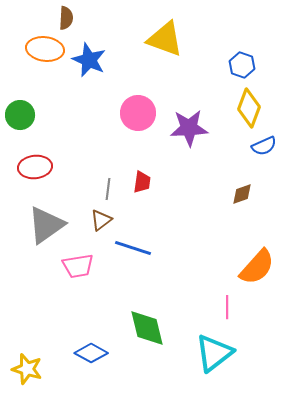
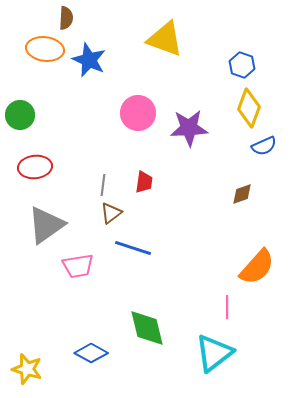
red trapezoid: moved 2 px right
gray line: moved 5 px left, 4 px up
brown triangle: moved 10 px right, 7 px up
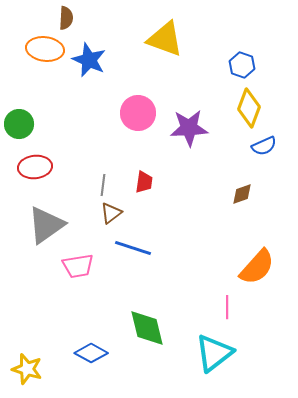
green circle: moved 1 px left, 9 px down
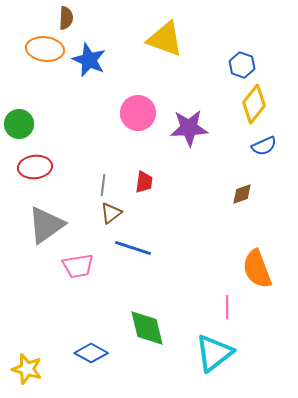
yellow diamond: moved 5 px right, 4 px up; rotated 18 degrees clockwise
orange semicircle: moved 2 px down; rotated 117 degrees clockwise
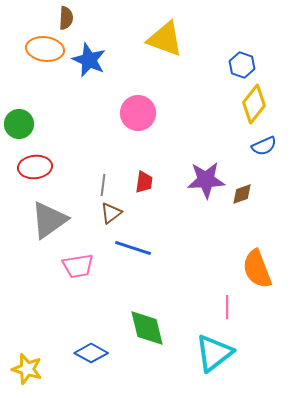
purple star: moved 17 px right, 52 px down
gray triangle: moved 3 px right, 5 px up
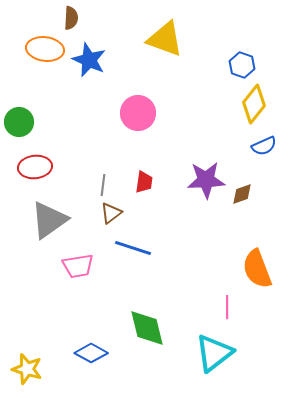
brown semicircle: moved 5 px right
green circle: moved 2 px up
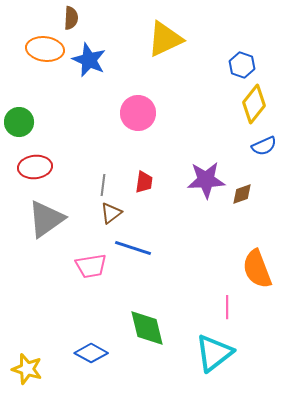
yellow triangle: rotated 45 degrees counterclockwise
gray triangle: moved 3 px left, 1 px up
pink trapezoid: moved 13 px right
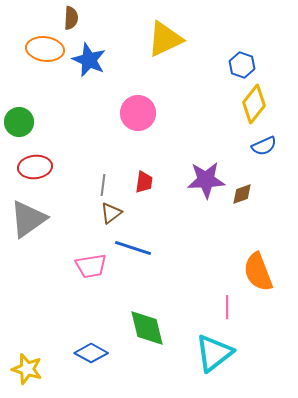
gray triangle: moved 18 px left
orange semicircle: moved 1 px right, 3 px down
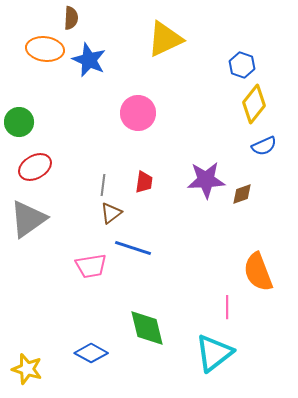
red ellipse: rotated 24 degrees counterclockwise
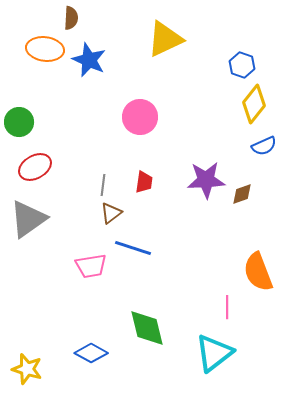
pink circle: moved 2 px right, 4 px down
